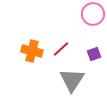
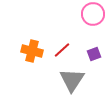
red line: moved 1 px right, 1 px down
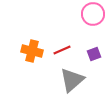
red line: rotated 18 degrees clockwise
gray triangle: rotated 16 degrees clockwise
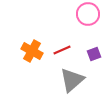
pink circle: moved 5 px left
orange cross: rotated 15 degrees clockwise
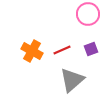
purple square: moved 3 px left, 5 px up
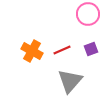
gray triangle: moved 2 px left, 1 px down; rotated 8 degrees counterclockwise
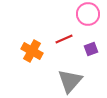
red line: moved 2 px right, 11 px up
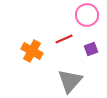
pink circle: moved 1 px left, 1 px down
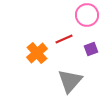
orange cross: moved 5 px right, 2 px down; rotated 20 degrees clockwise
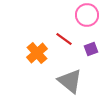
red line: rotated 60 degrees clockwise
gray triangle: rotated 32 degrees counterclockwise
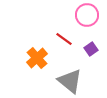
purple square: rotated 16 degrees counterclockwise
orange cross: moved 5 px down
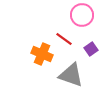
pink circle: moved 5 px left
orange cross: moved 5 px right, 4 px up; rotated 25 degrees counterclockwise
gray triangle: moved 1 px right, 6 px up; rotated 20 degrees counterclockwise
